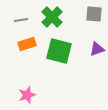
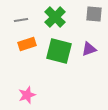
green cross: moved 3 px right
purple triangle: moved 8 px left
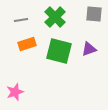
pink star: moved 12 px left, 3 px up
